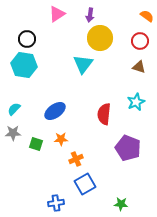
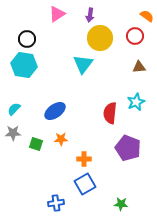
red circle: moved 5 px left, 5 px up
brown triangle: rotated 24 degrees counterclockwise
red semicircle: moved 6 px right, 1 px up
orange cross: moved 8 px right; rotated 24 degrees clockwise
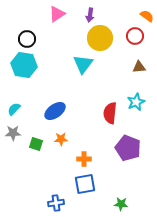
blue square: rotated 20 degrees clockwise
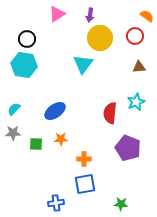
green square: rotated 16 degrees counterclockwise
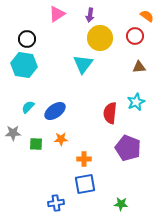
cyan semicircle: moved 14 px right, 2 px up
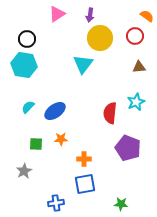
gray star: moved 11 px right, 38 px down; rotated 28 degrees counterclockwise
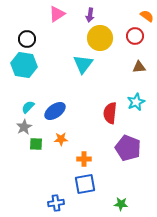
gray star: moved 44 px up
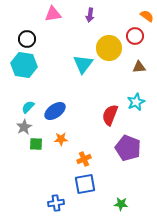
pink triangle: moved 4 px left; rotated 24 degrees clockwise
yellow circle: moved 9 px right, 10 px down
red semicircle: moved 2 px down; rotated 15 degrees clockwise
orange cross: rotated 24 degrees counterclockwise
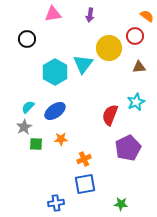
cyan hexagon: moved 31 px right, 7 px down; rotated 20 degrees clockwise
purple pentagon: rotated 25 degrees clockwise
